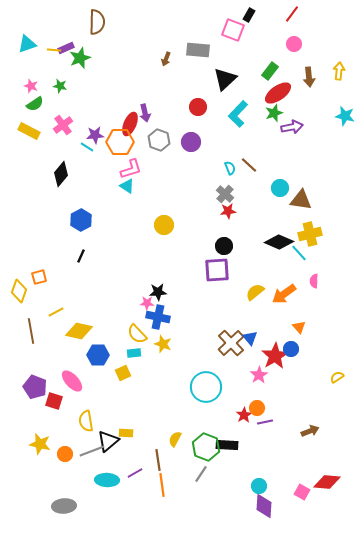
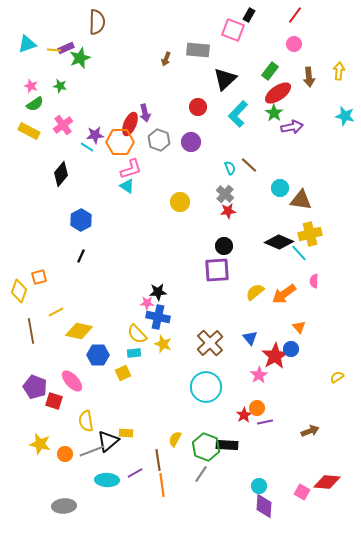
red line at (292, 14): moved 3 px right, 1 px down
green star at (274, 113): rotated 18 degrees counterclockwise
yellow circle at (164, 225): moved 16 px right, 23 px up
brown cross at (231, 343): moved 21 px left
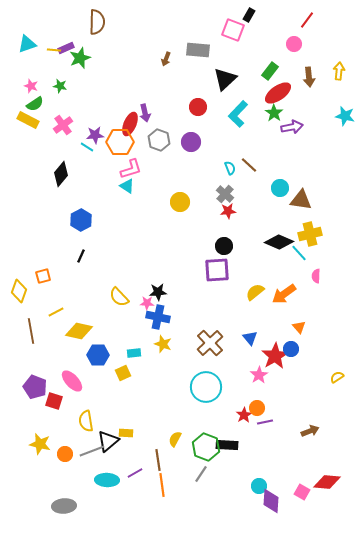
red line at (295, 15): moved 12 px right, 5 px down
yellow rectangle at (29, 131): moved 1 px left, 11 px up
orange square at (39, 277): moved 4 px right, 1 px up
pink semicircle at (314, 281): moved 2 px right, 5 px up
yellow semicircle at (137, 334): moved 18 px left, 37 px up
purple diamond at (264, 506): moved 7 px right, 5 px up
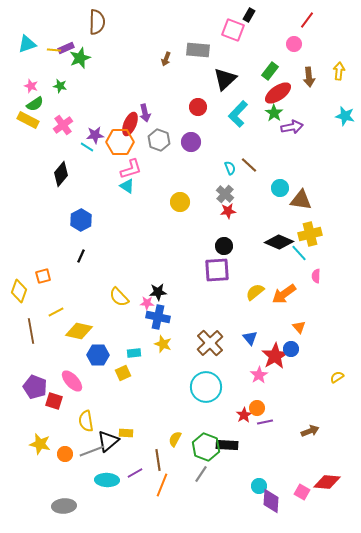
orange line at (162, 485): rotated 30 degrees clockwise
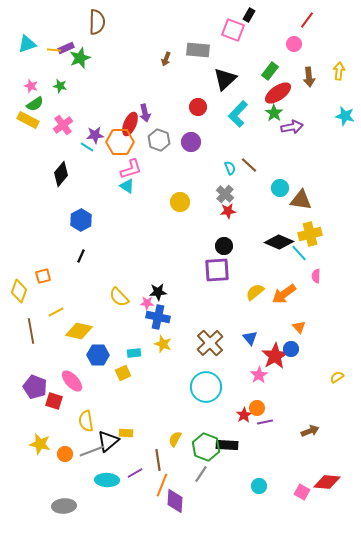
purple diamond at (271, 501): moved 96 px left
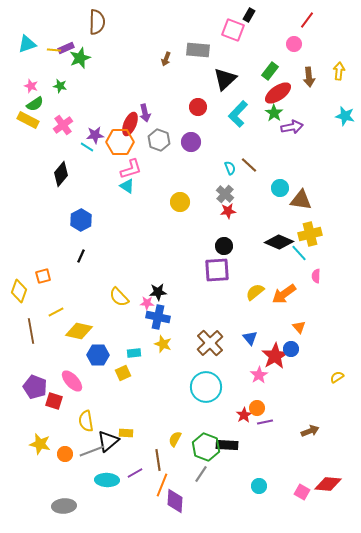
red diamond at (327, 482): moved 1 px right, 2 px down
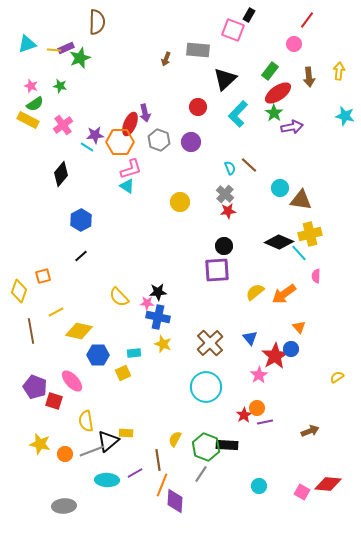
black line at (81, 256): rotated 24 degrees clockwise
